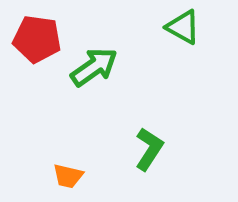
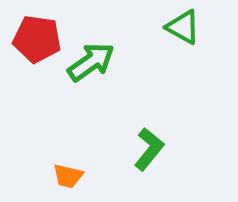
green arrow: moved 3 px left, 5 px up
green L-shape: rotated 6 degrees clockwise
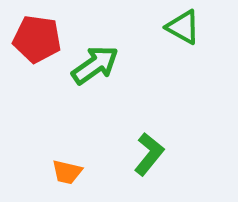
green arrow: moved 4 px right, 3 px down
green L-shape: moved 5 px down
orange trapezoid: moved 1 px left, 4 px up
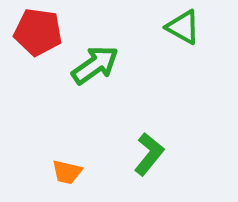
red pentagon: moved 1 px right, 7 px up
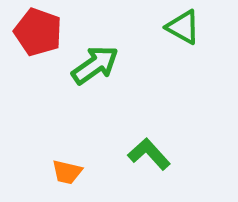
red pentagon: rotated 12 degrees clockwise
green L-shape: rotated 81 degrees counterclockwise
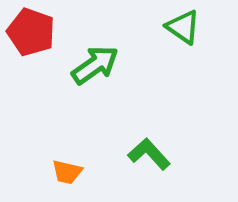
green triangle: rotated 6 degrees clockwise
red pentagon: moved 7 px left
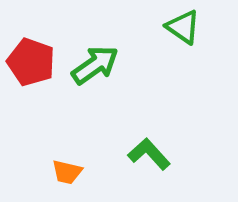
red pentagon: moved 30 px down
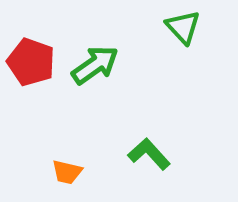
green triangle: rotated 12 degrees clockwise
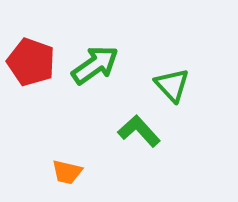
green triangle: moved 11 px left, 58 px down
green L-shape: moved 10 px left, 23 px up
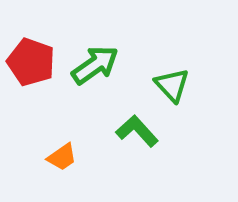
green L-shape: moved 2 px left
orange trapezoid: moved 5 px left, 15 px up; rotated 48 degrees counterclockwise
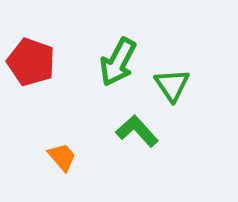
green arrow: moved 23 px right, 3 px up; rotated 153 degrees clockwise
green triangle: rotated 9 degrees clockwise
orange trapezoid: rotated 96 degrees counterclockwise
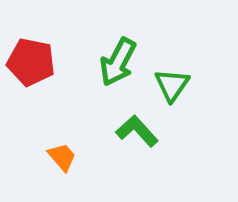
red pentagon: rotated 9 degrees counterclockwise
green triangle: rotated 9 degrees clockwise
